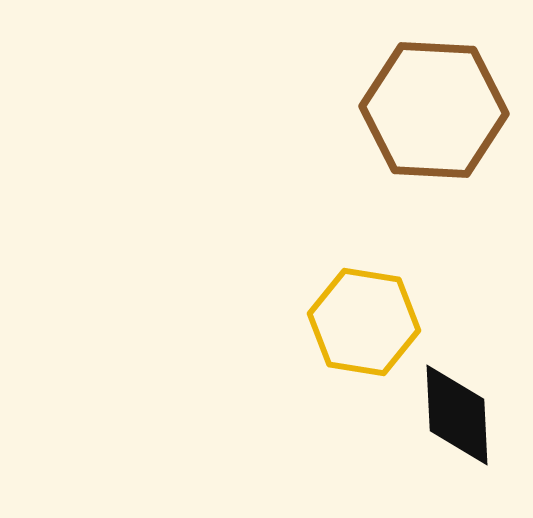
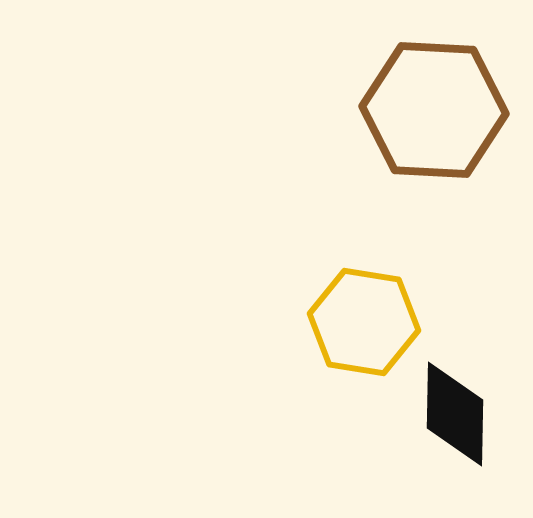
black diamond: moved 2 px left, 1 px up; rotated 4 degrees clockwise
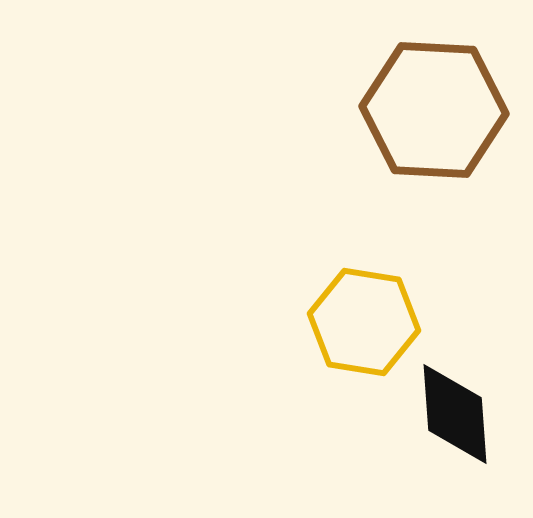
black diamond: rotated 5 degrees counterclockwise
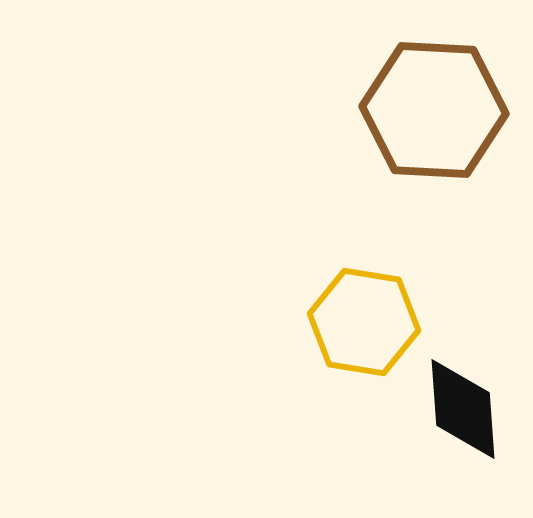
black diamond: moved 8 px right, 5 px up
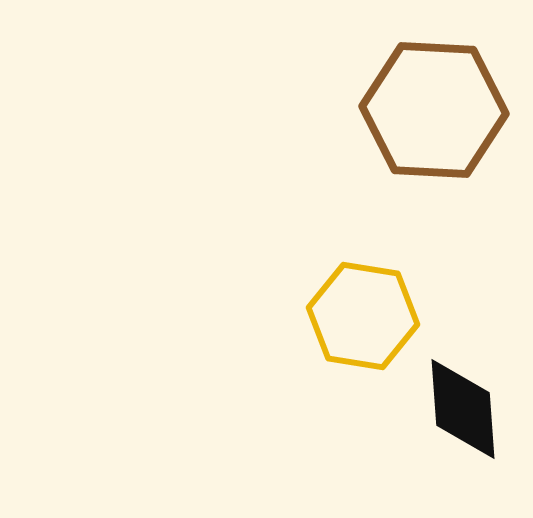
yellow hexagon: moved 1 px left, 6 px up
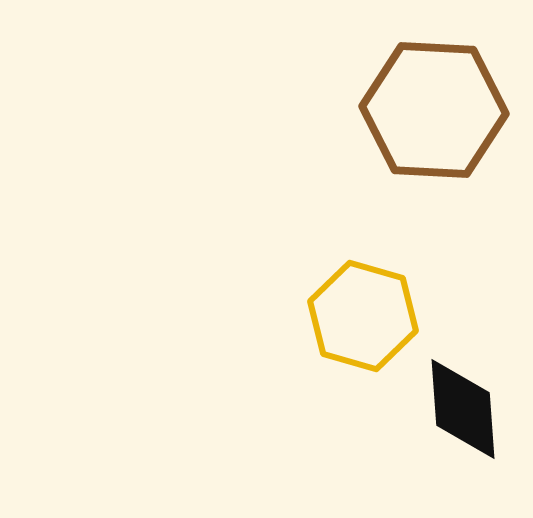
yellow hexagon: rotated 7 degrees clockwise
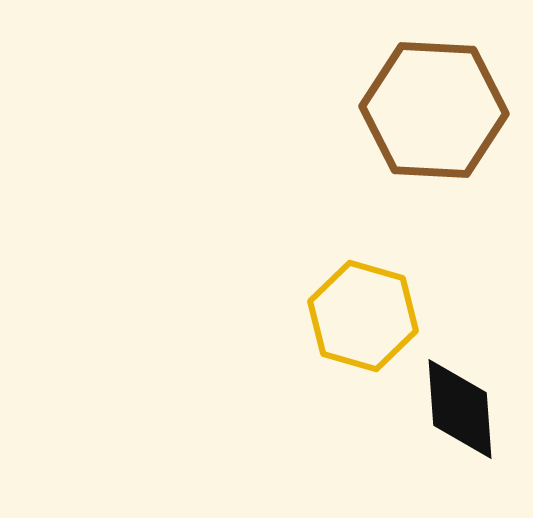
black diamond: moved 3 px left
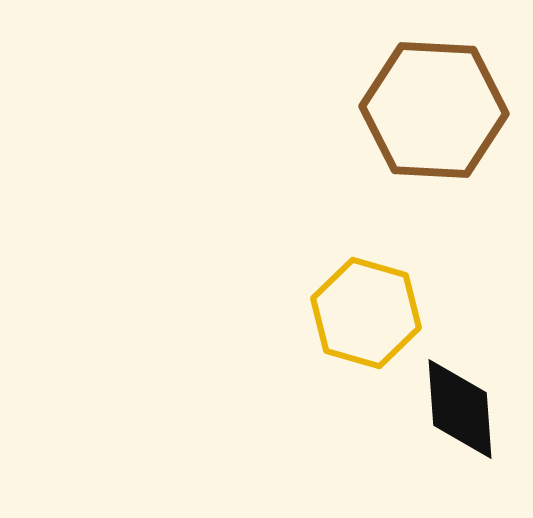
yellow hexagon: moved 3 px right, 3 px up
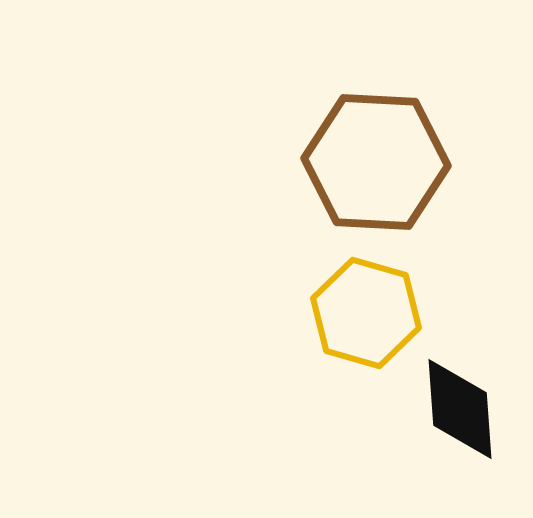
brown hexagon: moved 58 px left, 52 px down
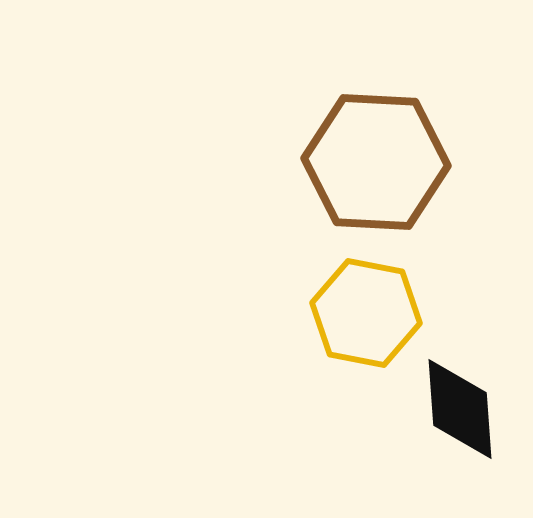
yellow hexagon: rotated 5 degrees counterclockwise
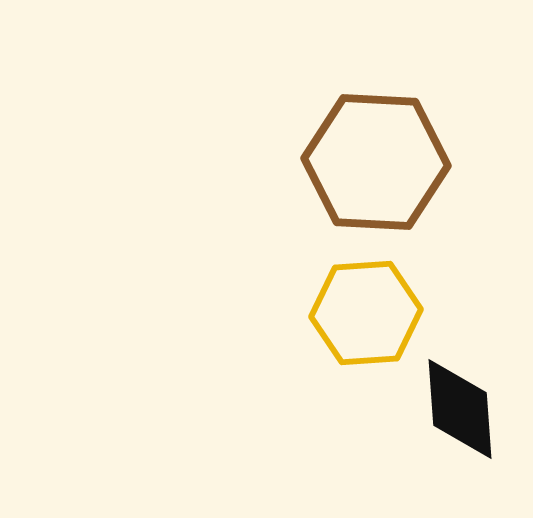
yellow hexagon: rotated 15 degrees counterclockwise
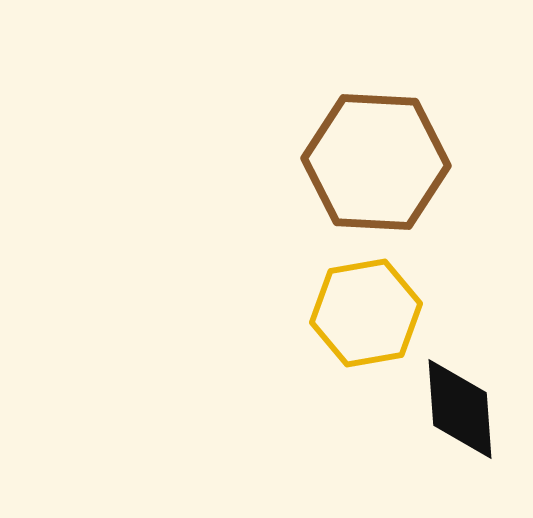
yellow hexagon: rotated 6 degrees counterclockwise
